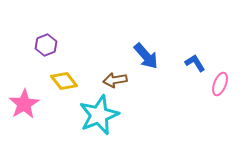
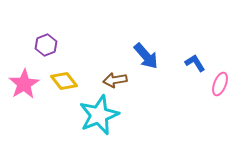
pink star: moved 20 px up
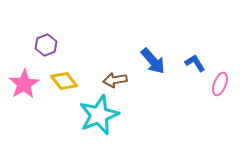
blue arrow: moved 7 px right, 5 px down
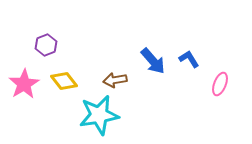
blue L-shape: moved 6 px left, 4 px up
cyan star: rotated 12 degrees clockwise
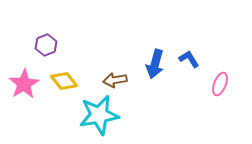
blue arrow: moved 2 px right, 3 px down; rotated 56 degrees clockwise
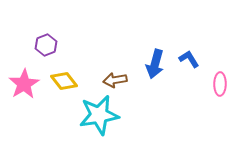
pink ellipse: rotated 20 degrees counterclockwise
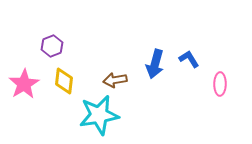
purple hexagon: moved 6 px right, 1 px down
yellow diamond: rotated 44 degrees clockwise
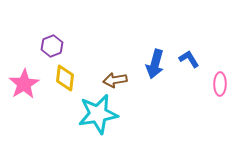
yellow diamond: moved 1 px right, 3 px up
cyan star: moved 1 px left, 1 px up
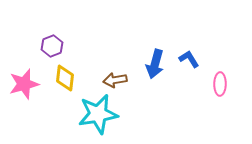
pink star: rotated 16 degrees clockwise
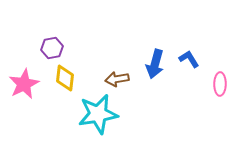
purple hexagon: moved 2 px down; rotated 10 degrees clockwise
brown arrow: moved 2 px right, 1 px up
pink star: rotated 12 degrees counterclockwise
